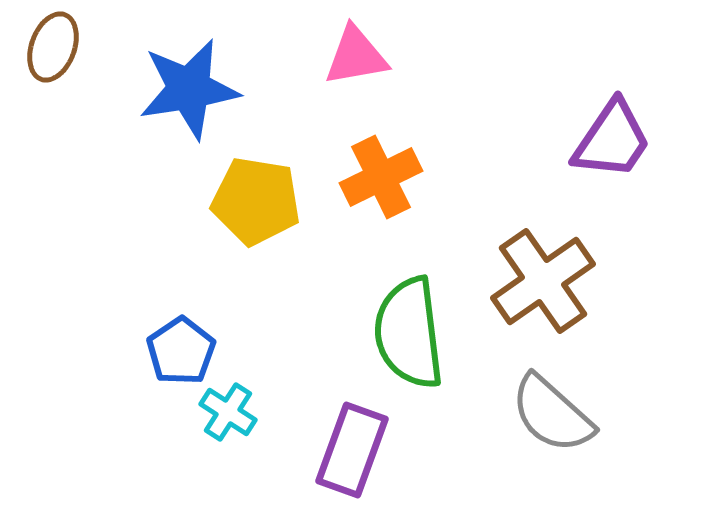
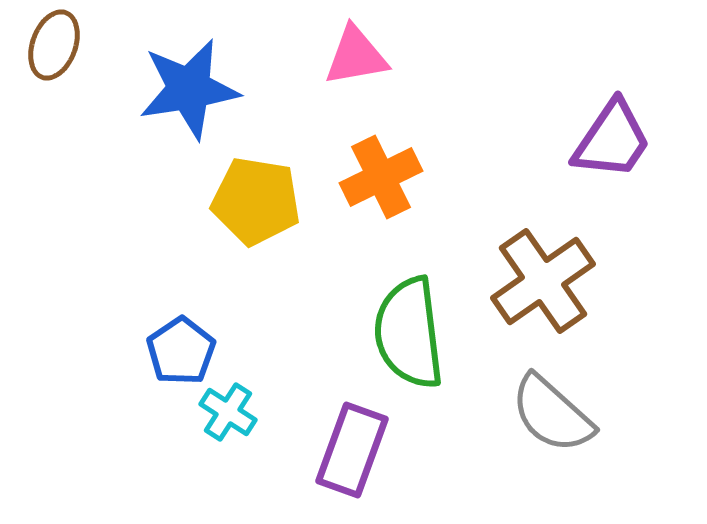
brown ellipse: moved 1 px right, 2 px up
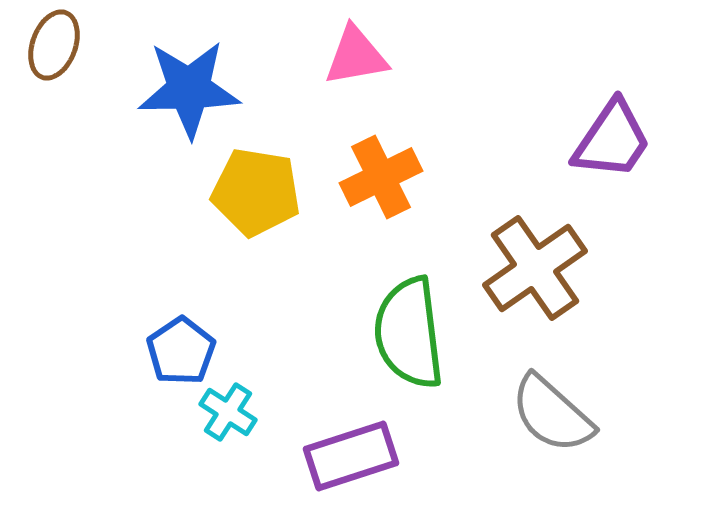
blue star: rotated 8 degrees clockwise
yellow pentagon: moved 9 px up
brown cross: moved 8 px left, 13 px up
purple rectangle: moved 1 px left, 6 px down; rotated 52 degrees clockwise
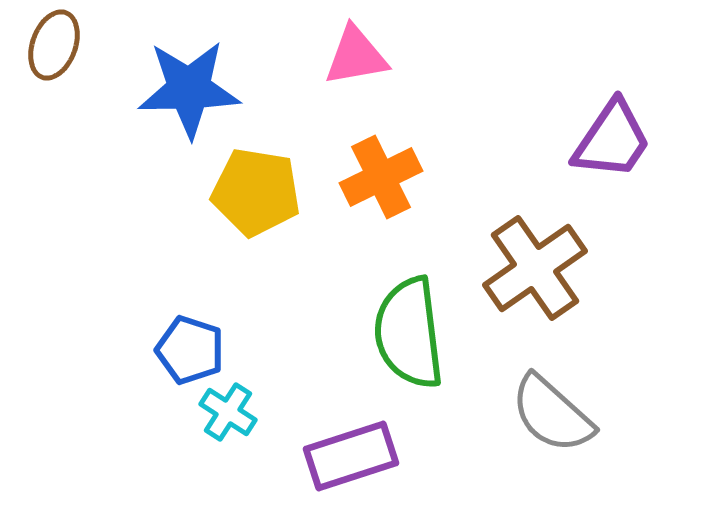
blue pentagon: moved 9 px right, 1 px up; rotated 20 degrees counterclockwise
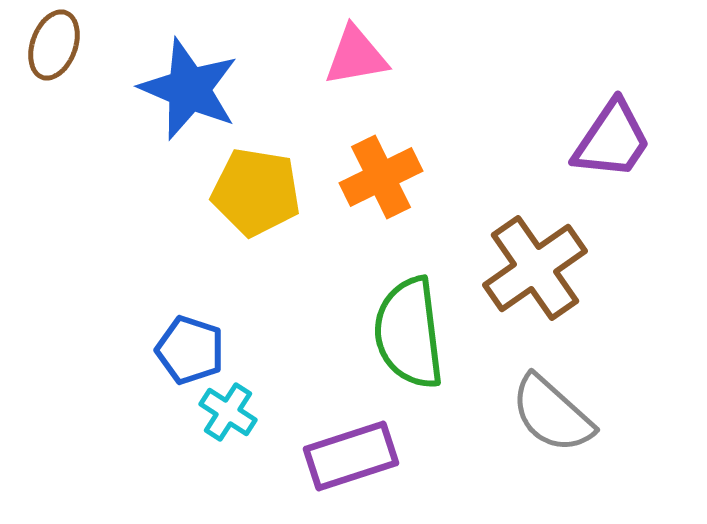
blue star: rotated 24 degrees clockwise
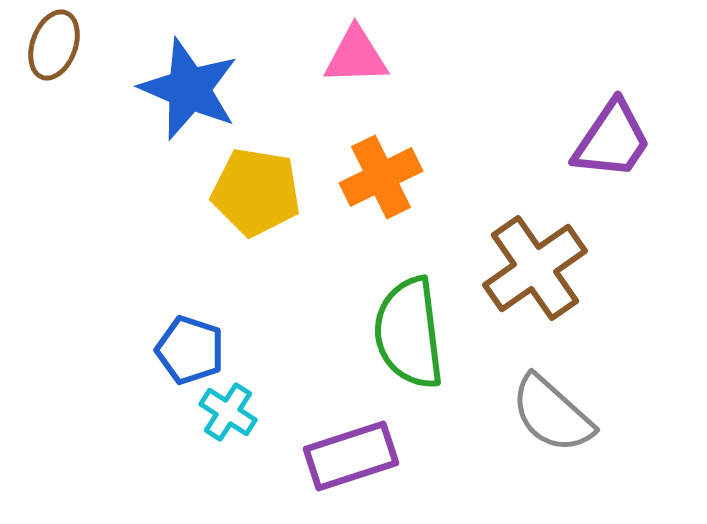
pink triangle: rotated 8 degrees clockwise
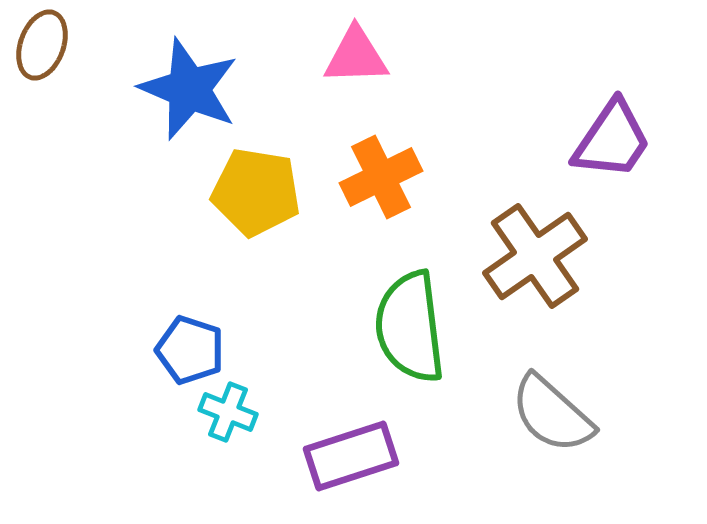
brown ellipse: moved 12 px left
brown cross: moved 12 px up
green semicircle: moved 1 px right, 6 px up
cyan cross: rotated 12 degrees counterclockwise
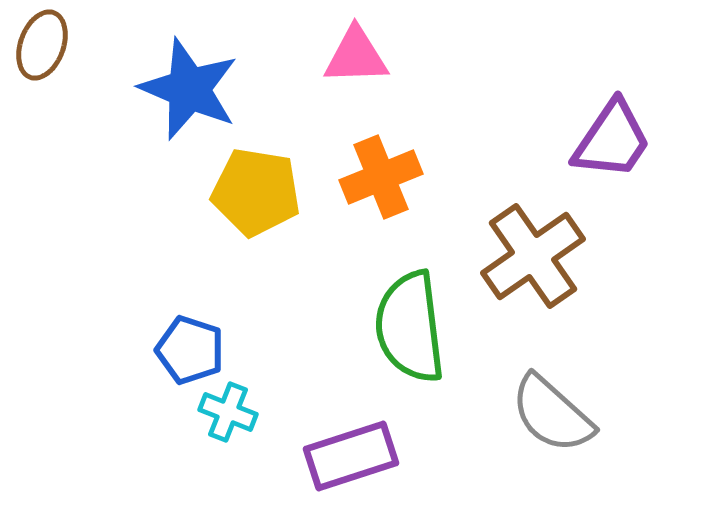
orange cross: rotated 4 degrees clockwise
brown cross: moved 2 px left
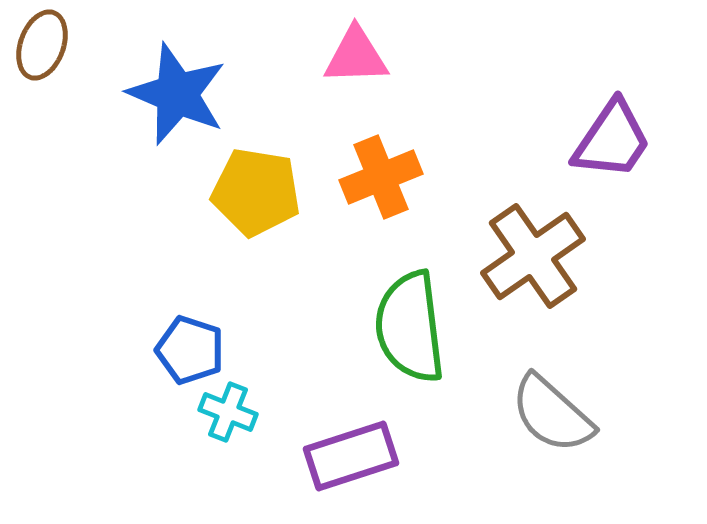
blue star: moved 12 px left, 5 px down
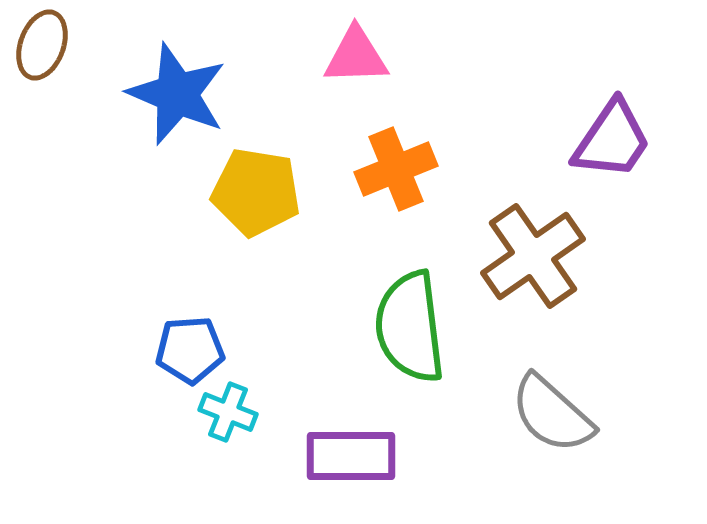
orange cross: moved 15 px right, 8 px up
blue pentagon: rotated 22 degrees counterclockwise
purple rectangle: rotated 18 degrees clockwise
